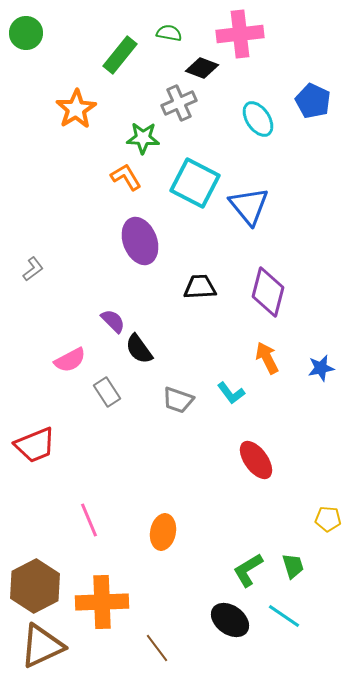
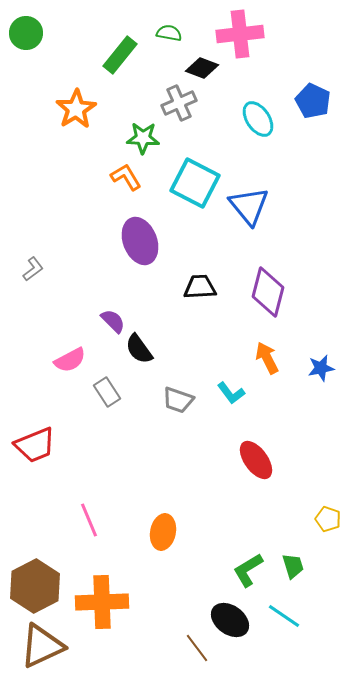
yellow pentagon: rotated 15 degrees clockwise
brown line: moved 40 px right
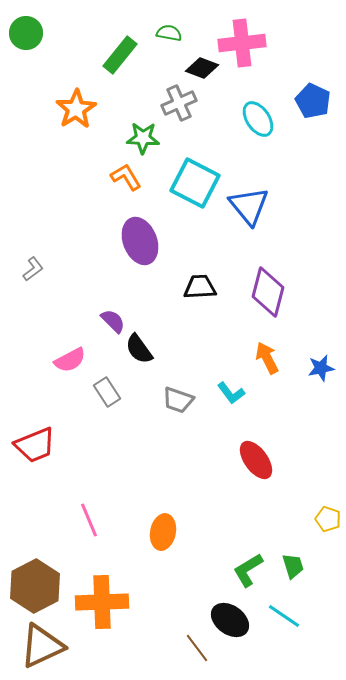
pink cross: moved 2 px right, 9 px down
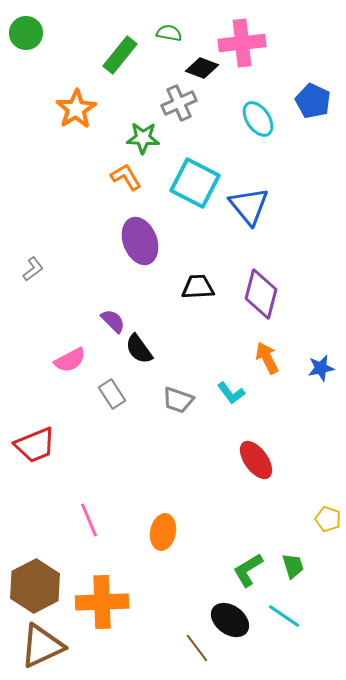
black trapezoid: moved 2 px left
purple diamond: moved 7 px left, 2 px down
gray rectangle: moved 5 px right, 2 px down
